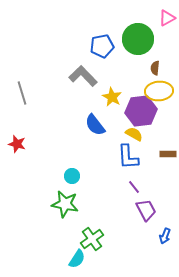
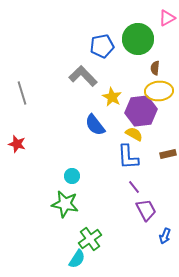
brown rectangle: rotated 14 degrees counterclockwise
green cross: moved 2 px left
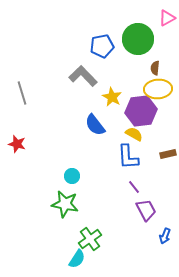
yellow ellipse: moved 1 px left, 2 px up
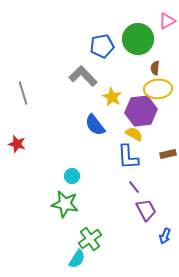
pink triangle: moved 3 px down
gray line: moved 1 px right
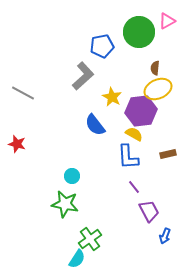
green circle: moved 1 px right, 7 px up
gray L-shape: rotated 92 degrees clockwise
yellow ellipse: rotated 20 degrees counterclockwise
gray line: rotated 45 degrees counterclockwise
purple trapezoid: moved 3 px right, 1 px down
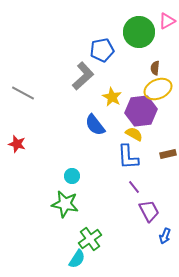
blue pentagon: moved 4 px down
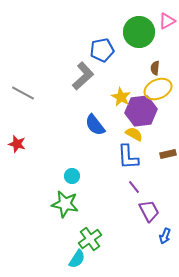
yellow star: moved 9 px right
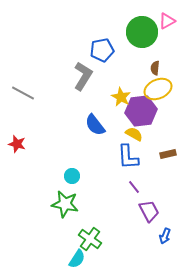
green circle: moved 3 px right
gray L-shape: rotated 16 degrees counterclockwise
green cross: rotated 20 degrees counterclockwise
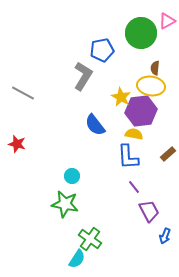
green circle: moved 1 px left, 1 px down
yellow ellipse: moved 7 px left, 3 px up; rotated 32 degrees clockwise
yellow semicircle: rotated 18 degrees counterclockwise
brown rectangle: rotated 28 degrees counterclockwise
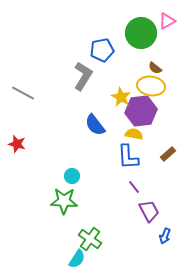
brown semicircle: rotated 56 degrees counterclockwise
green star: moved 1 px left, 3 px up; rotated 8 degrees counterclockwise
